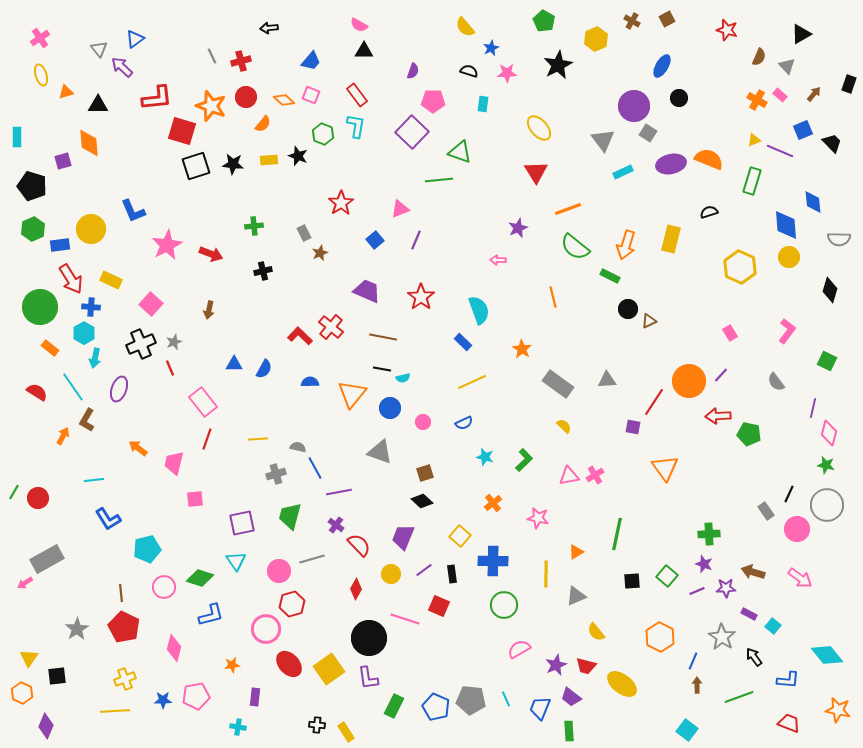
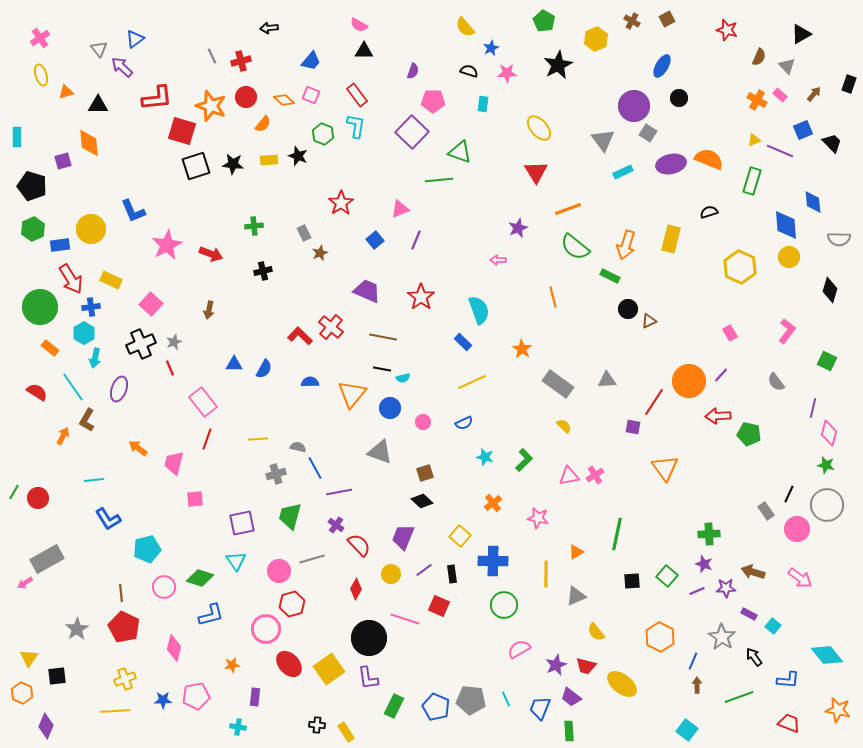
blue cross at (91, 307): rotated 12 degrees counterclockwise
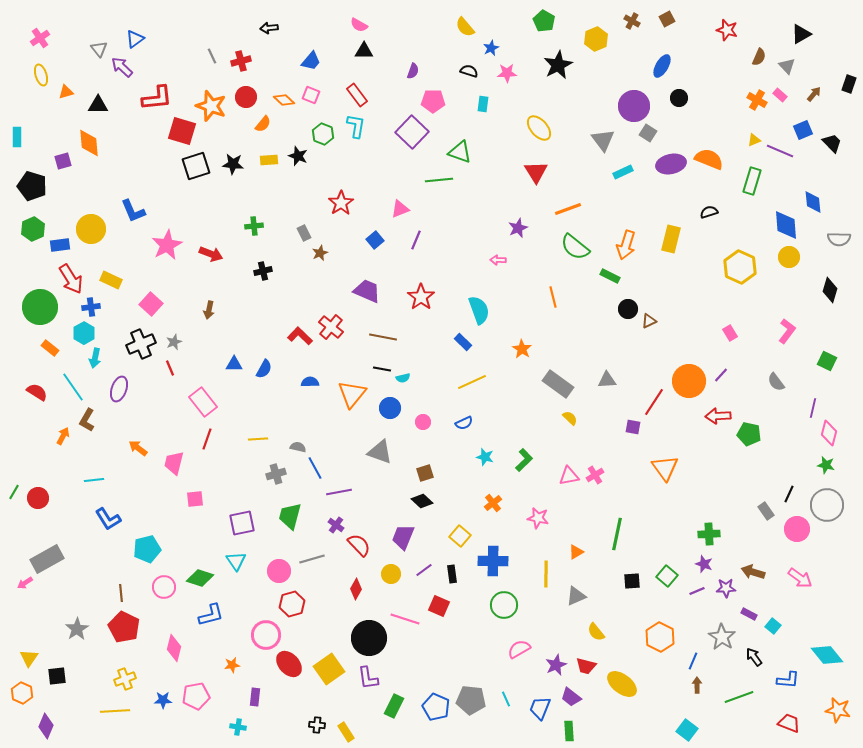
yellow semicircle at (564, 426): moved 6 px right, 8 px up
pink circle at (266, 629): moved 6 px down
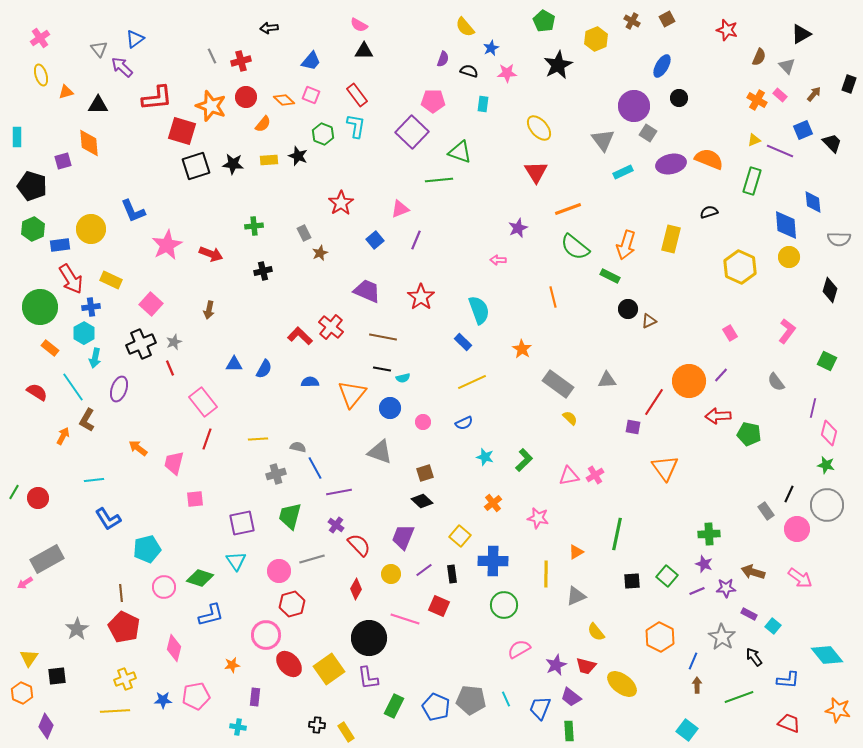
purple semicircle at (413, 71): moved 30 px right, 12 px up
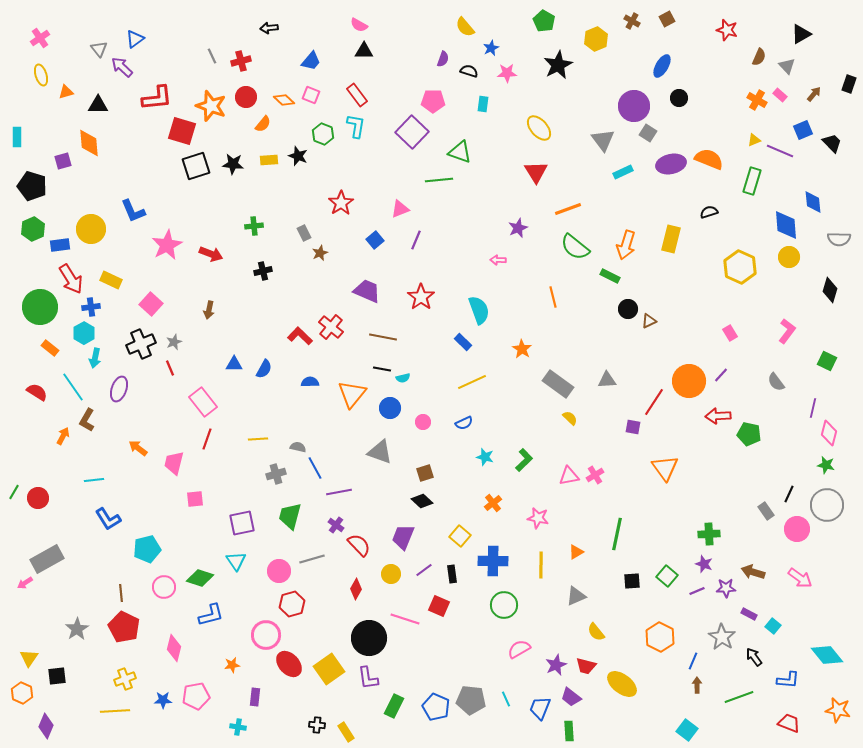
yellow line at (546, 574): moved 5 px left, 9 px up
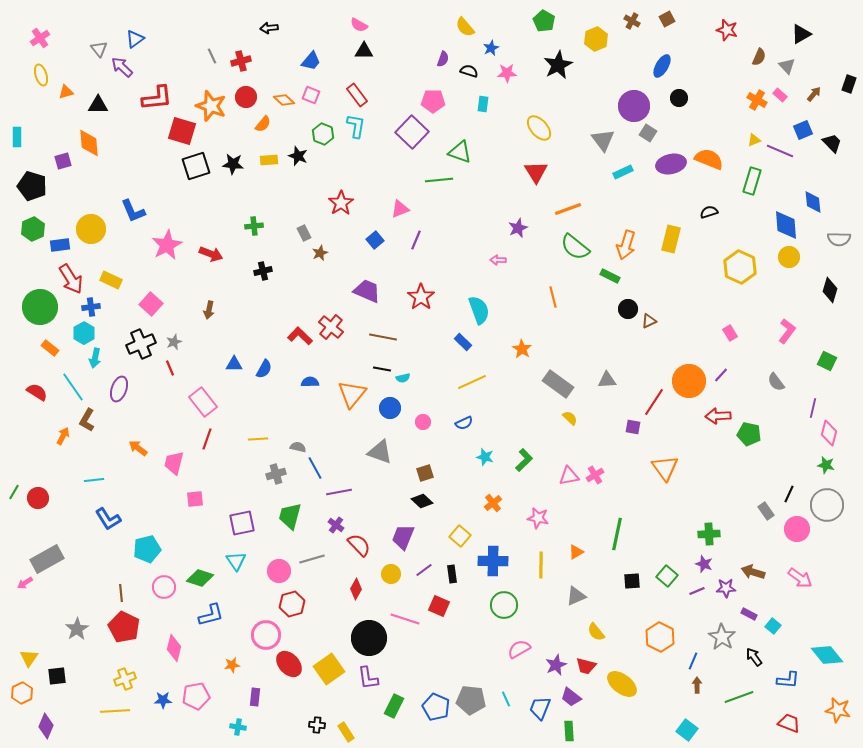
orange hexagon at (22, 693): rotated 10 degrees clockwise
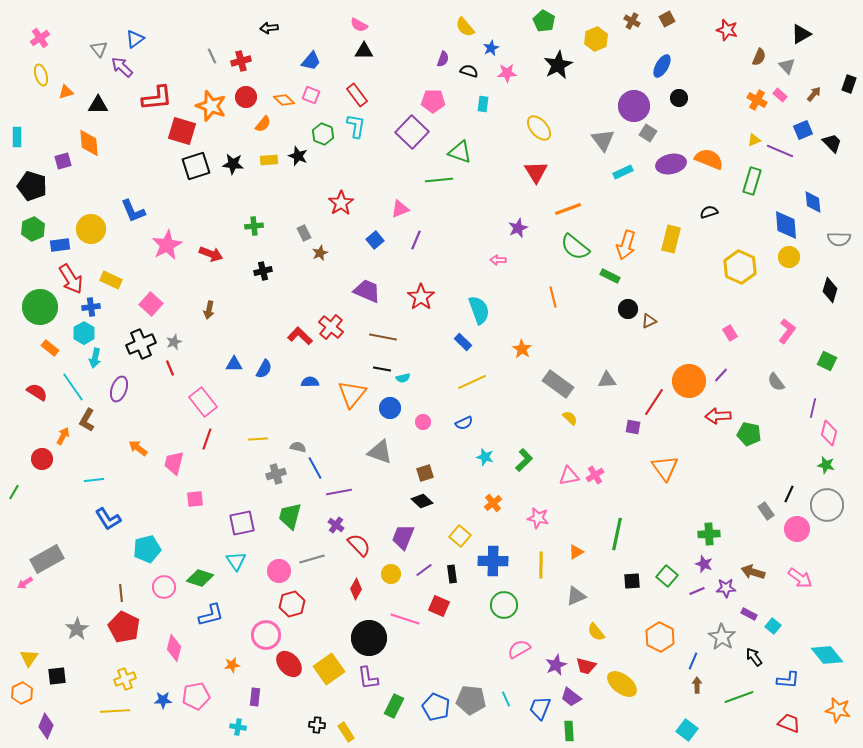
red circle at (38, 498): moved 4 px right, 39 px up
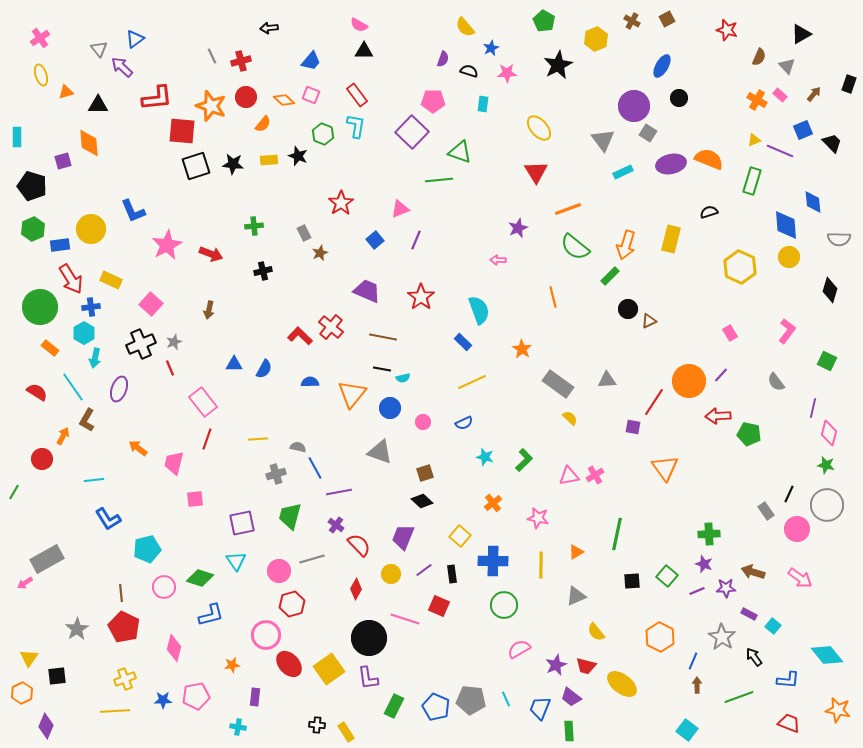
red square at (182, 131): rotated 12 degrees counterclockwise
green rectangle at (610, 276): rotated 72 degrees counterclockwise
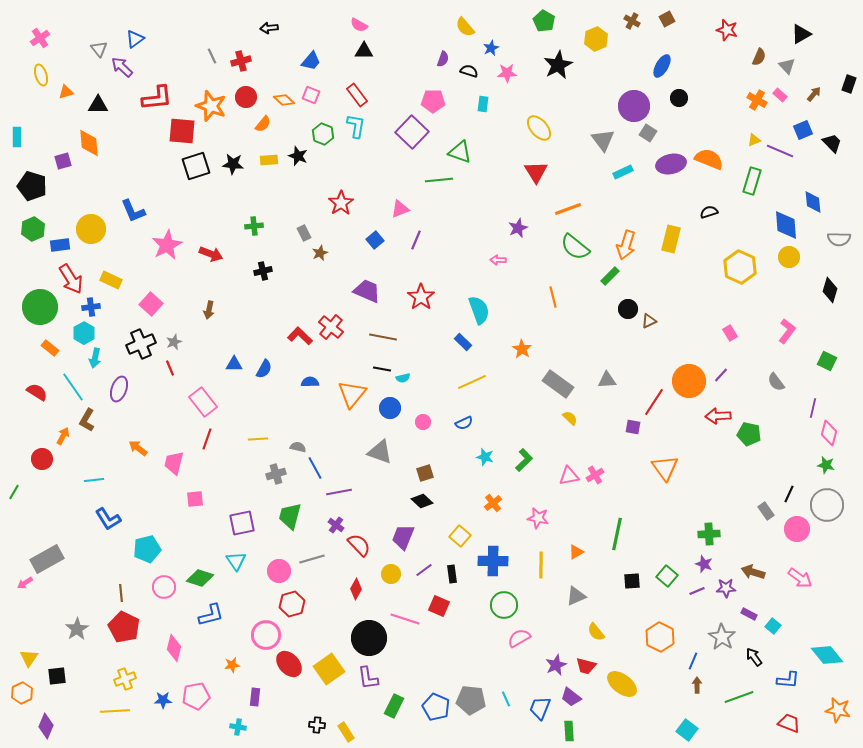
pink semicircle at (519, 649): moved 11 px up
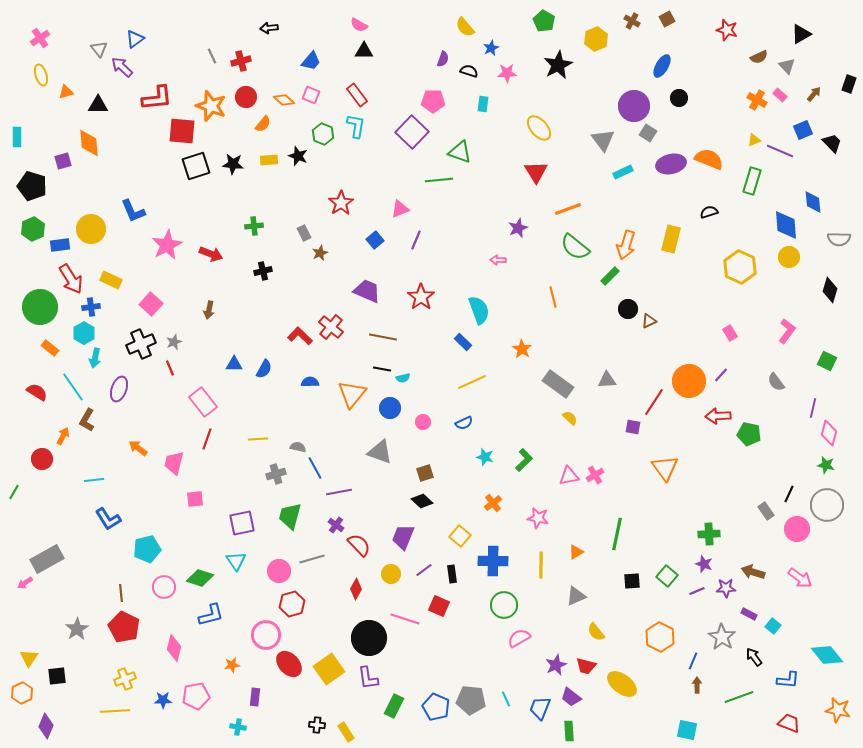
brown semicircle at (759, 57): rotated 42 degrees clockwise
cyan square at (687, 730): rotated 25 degrees counterclockwise
